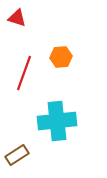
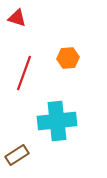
orange hexagon: moved 7 px right, 1 px down
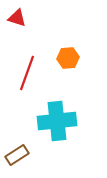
red line: moved 3 px right
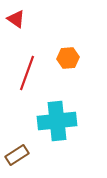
red triangle: moved 1 px left, 1 px down; rotated 18 degrees clockwise
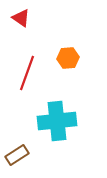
red triangle: moved 5 px right, 1 px up
